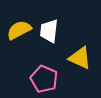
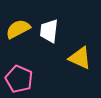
yellow semicircle: moved 1 px left, 1 px up
pink pentagon: moved 25 px left
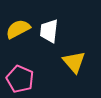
yellow triangle: moved 6 px left, 4 px down; rotated 25 degrees clockwise
pink pentagon: moved 1 px right
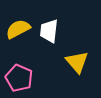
yellow triangle: moved 3 px right
pink pentagon: moved 1 px left, 1 px up
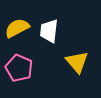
yellow semicircle: moved 1 px left, 1 px up
pink pentagon: moved 10 px up
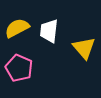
yellow triangle: moved 7 px right, 14 px up
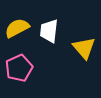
pink pentagon: rotated 24 degrees clockwise
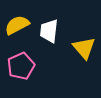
yellow semicircle: moved 3 px up
pink pentagon: moved 2 px right, 2 px up
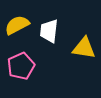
yellow triangle: rotated 40 degrees counterclockwise
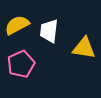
pink pentagon: moved 2 px up
